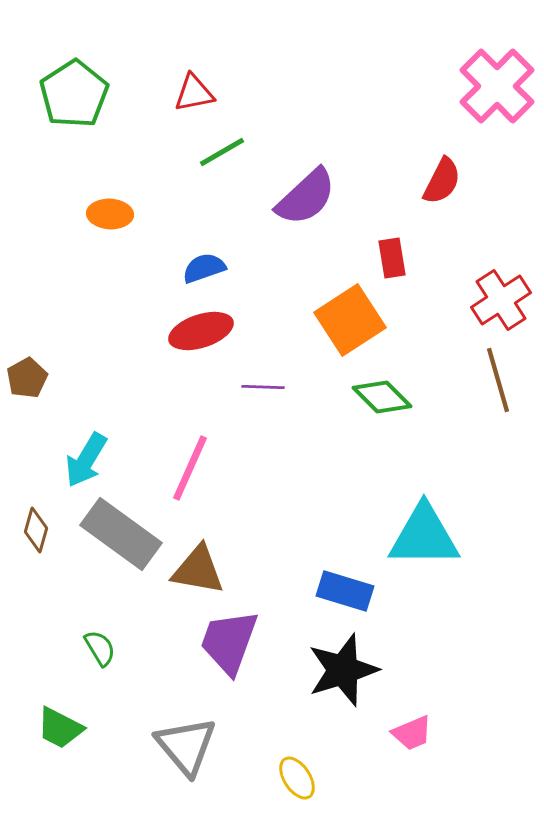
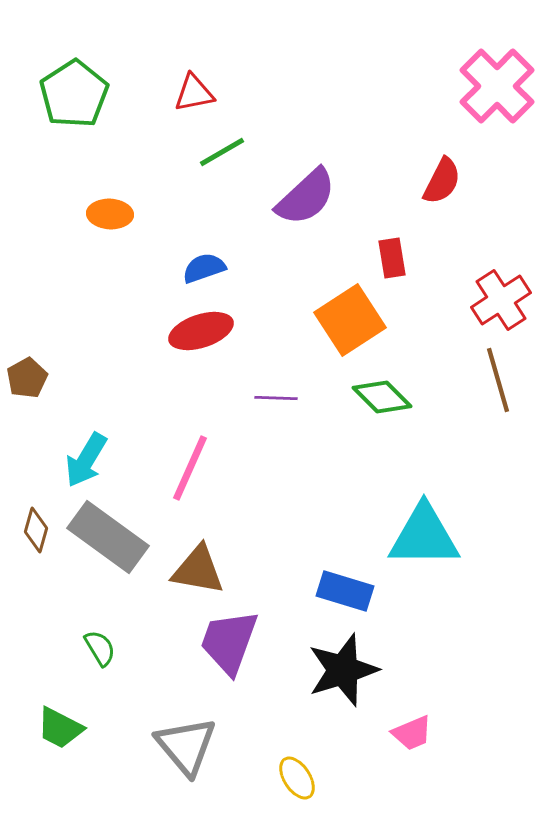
purple line: moved 13 px right, 11 px down
gray rectangle: moved 13 px left, 3 px down
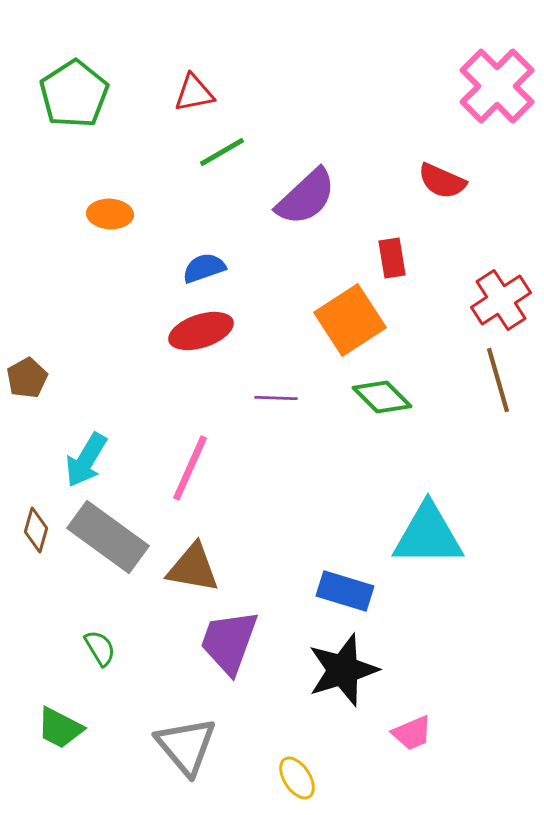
red semicircle: rotated 87 degrees clockwise
cyan triangle: moved 4 px right, 1 px up
brown triangle: moved 5 px left, 2 px up
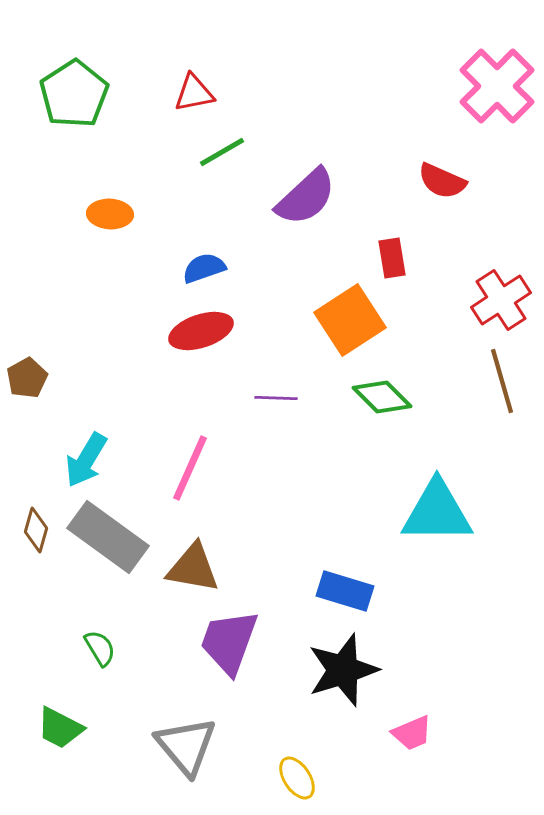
brown line: moved 4 px right, 1 px down
cyan triangle: moved 9 px right, 23 px up
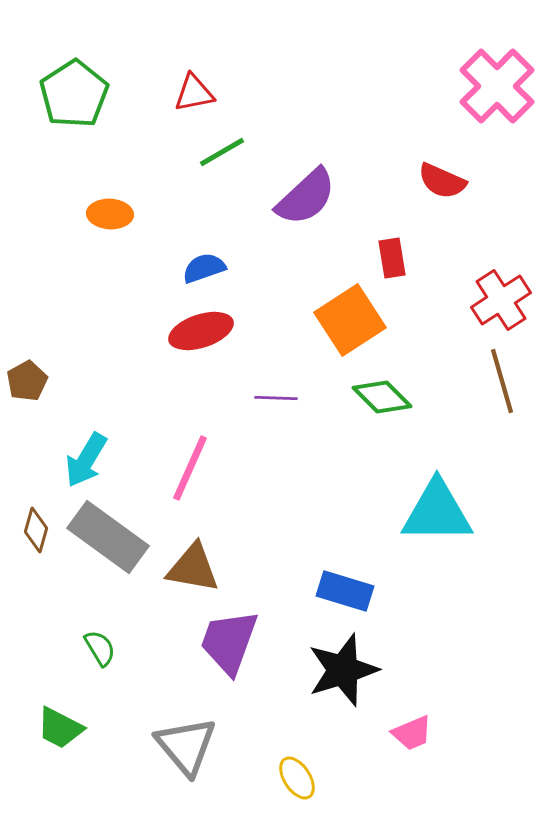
brown pentagon: moved 3 px down
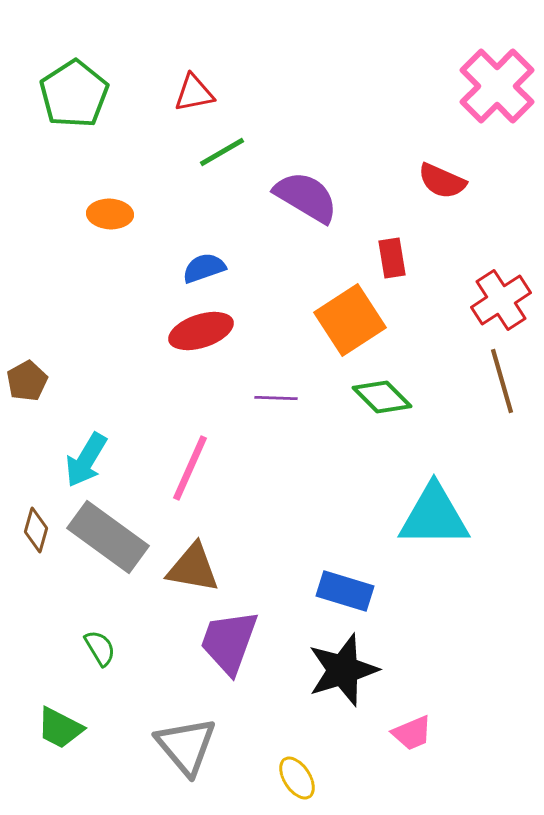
purple semicircle: rotated 106 degrees counterclockwise
cyan triangle: moved 3 px left, 4 px down
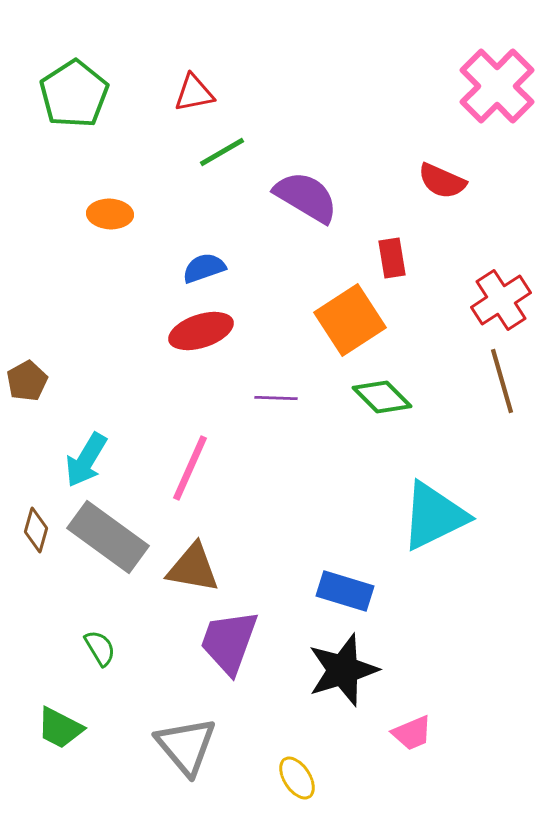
cyan triangle: rotated 26 degrees counterclockwise
